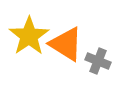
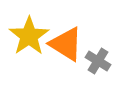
gray cross: rotated 10 degrees clockwise
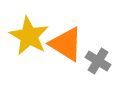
yellow star: rotated 9 degrees counterclockwise
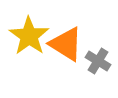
yellow star: rotated 6 degrees clockwise
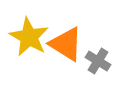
yellow star: moved 1 px down; rotated 6 degrees counterclockwise
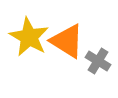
orange triangle: moved 1 px right, 3 px up
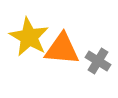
orange triangle: moved 5 px left, 8 px down; rotated 27 degrees counterclockwise
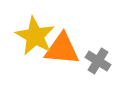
yellow star: moved 6 px right, 1 px up
